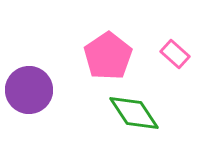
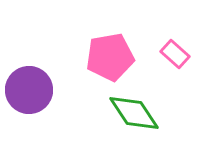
pink pentagon: moved 2 px right, 1 px down; rotated 24 degrees clockwise
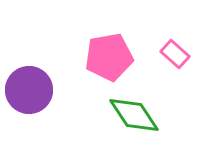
pink pentagon: moved 1 px left
green diamond: moved 2 px down
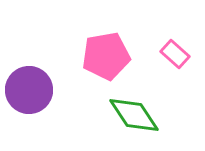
pink pentagon: moved 3 px left, 1 px up
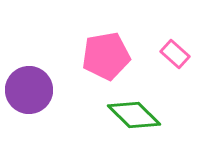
green diamond: rotated 12 degrees counterclockwise
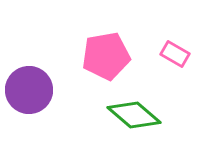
pink rectangle: rotated 12 degrees counterclockwise
green diamond: rotated 4 degrees counterclockwise
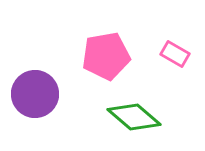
purple circle: moved 6 px right, 4 px down
green diamond: moved 2 px down
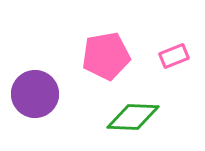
pink rectangle: moved 1 px left, 2 px down; rotated 52 degrees counterclockwise
green diamond: moved 1 px left; rotated 38 degrees counterclockwise
